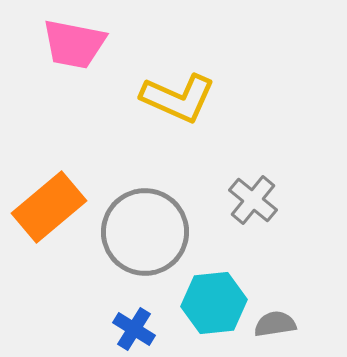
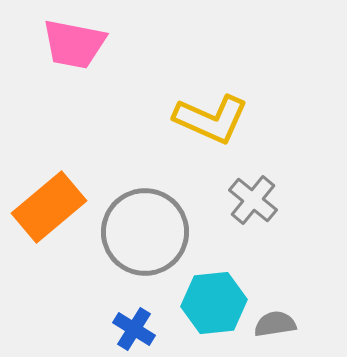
yellow L-shape: moved 33 px right, 21 px down
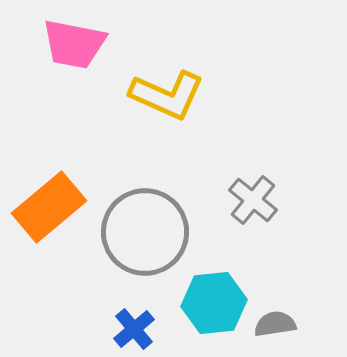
yellow L-shape: moved 44 px left, 24 px up
blue cross: rotated 18 degrees clockwise
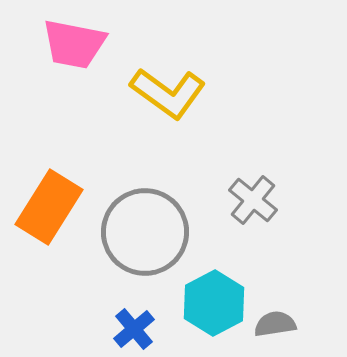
yellow L-shape: moved 1 px right, 2 px up; rotated 12 degrees clockwise
orange rectangle: rotated 18 degrees counterclockwise
cyan hexagon: rotated 22 degrees counterclockwise
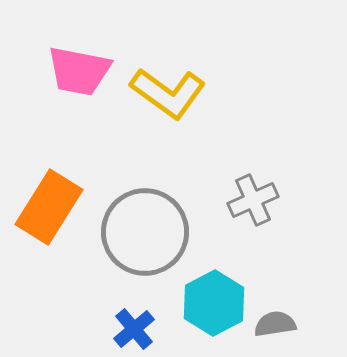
pink trapezoid: moved 5 px right, 27 px down
gray cross: rotated 27 degrees clockwise
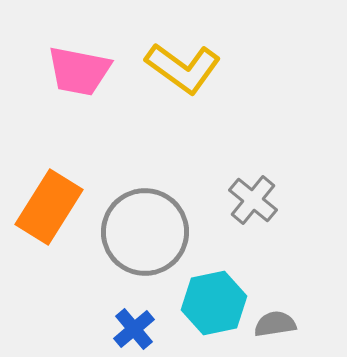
yellow L-shape: moved 15 px right, 25 px up
gray cross: rotated 27 degrees counterclockwise
cyan hexagon: rotated 16 degrees clockwise
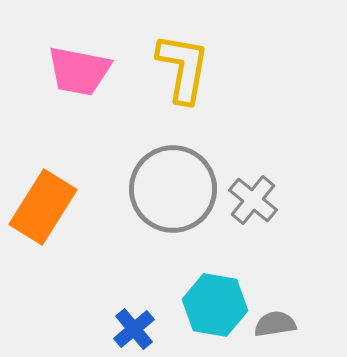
yellow L-shape: rotated 116 degrees counterclockwise
orange rectangle: moved 6 px left
gray circle: moved 28 px right, 43 px up
cyan hexagon: moved 1 px right, 2 px down; rotated 22 degrees clockwise
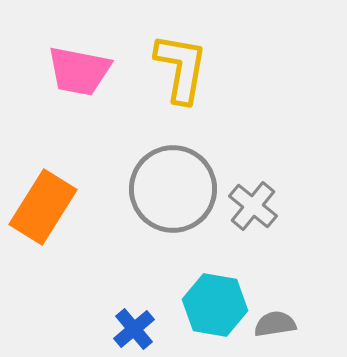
yellow L-shape: moved 2 px left
gray cross: moved 6 px down
